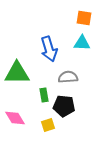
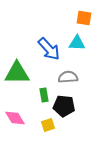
cyan triangle: moved 5 px left
blue arrow: rotated 25 degrees counterclockwise
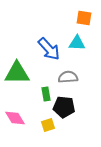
green rectangle: moved 2 px right, 1 px up
black pentagon: moved 1 px down
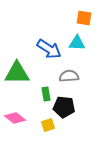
blue arrow: rotated 15 degrees counterclockwise
gray semicircle: moved 1 px right, 1 px up
pink diamond: rotated 20 degrees counterclockwise
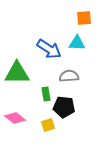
orange square: rotated 14 degrees counterclockwise
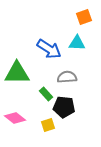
orange square: moved 1 px up; rotated 14 degrees counterclockwise
gray semicircle: moved 2 px left, 1 px down
green rectangle: rotated 32 degrees counterclockwise
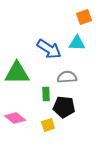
green rectangle: rotated 40 degrees clockwise
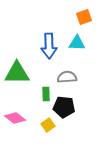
blue arrow: moved 3 px up; rotated 55 degrees clockwise
yellow square: rotated 16 degrees counterclockwise
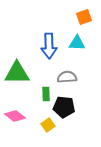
pink diamond: moved 2 px up
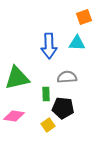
green triangle: moved 5 px down; rotated 12 degrees counterclockwise
black pentagon: moved 1 px left, 1 px down
pink diamond: moved 1 px left; rotated 30 degrees counterclockwise
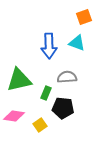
cyan triangle: rotated 18 degrees clockwise
green triangle: moved 2 px right, 2 px down
green rectangle: moved 1 px up; rotated 24 degrees clockwise
yellow square: moved 8 px left
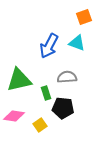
blue arrow: rotated 30 degrees clockwise
green rectangle: rotated 40 degrees counterclockwise
